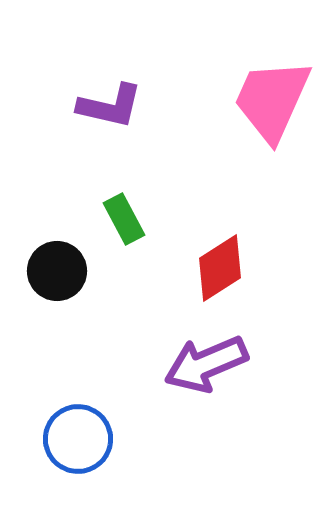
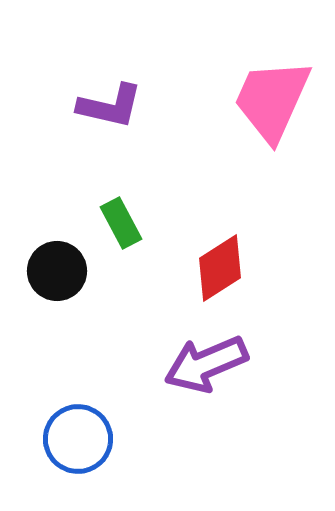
green rectangle: moved 3 px left, 4 px down
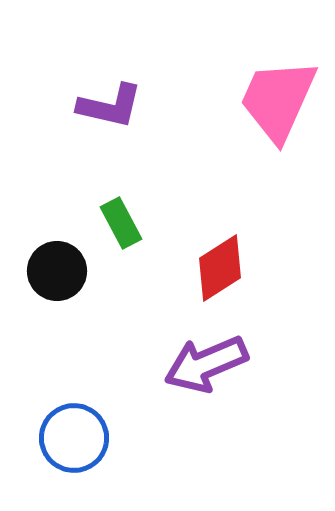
pink trapezoid: moved 6 px right
blue circle: moved 4 px left, 1 px up
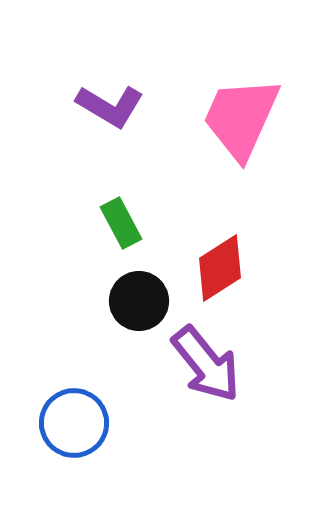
pink trapezoid: moved 37 px left, 18 px down
purple L-shape: rotated 18 degrees clockwise
black circle: moved 82 px right, 30 px down
purple arrow: rotated 106 degrees counterclockwise
blue circle: moved 15 px up
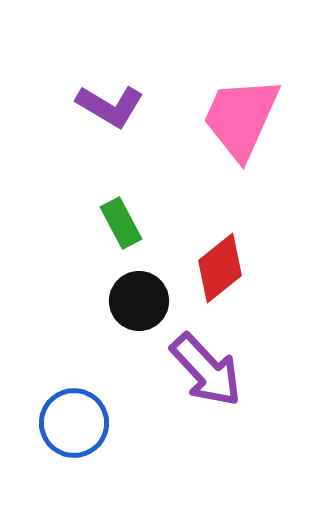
red diamond: rotated 6 degrees counterclockwise
purple arrow: moved 6 px down; rotated 4 degrees counterclockwise
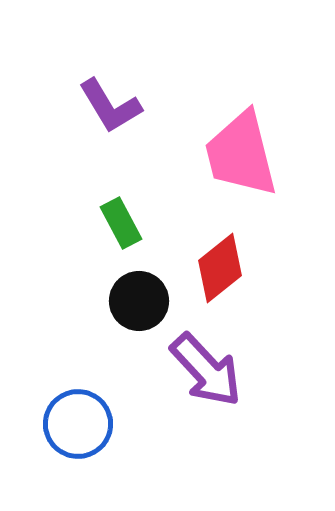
purple L-shape: rotated 28 degrees clockwise
pink trapezoid: moved 36 px down; rotated 38 degrees counterclockwise
blue circle: moved 4 px right, 1 px down
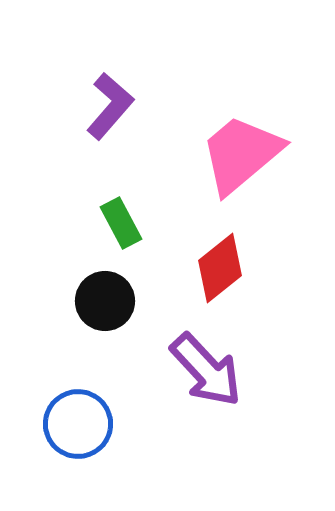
purple L-shape: rotated 108 degrees counterclockwise
pink trapezoid: rotated 64 degrees clockwise
black circle: moved 34 px left
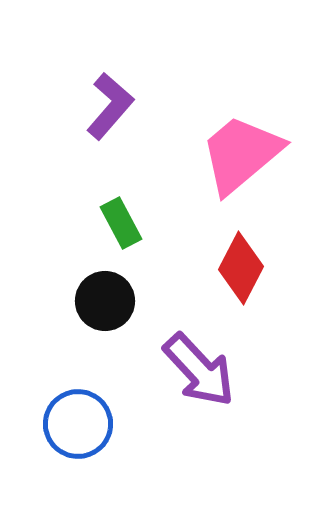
red diamond: moved 21 px right; rotated 24 degrees counterclockwise
purple arrow: moved 7 px left
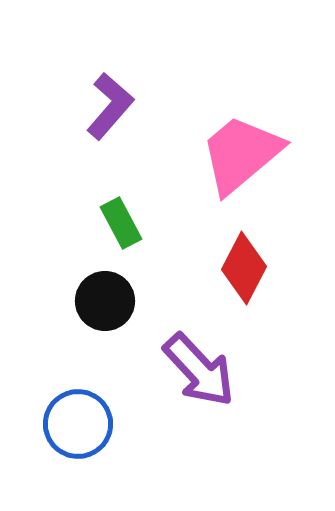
red diamond: moved 3 px right
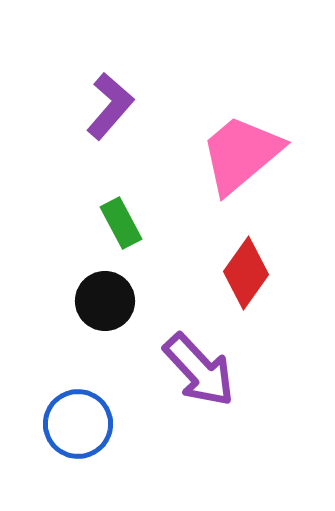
red diamond: moved 2 px right, 5 px down; rotated 8 degrees clockwise
